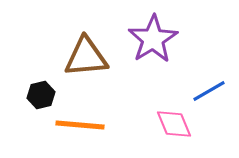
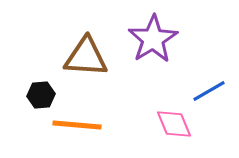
brown triangle: rotated 9 degrees clockwise
black hexagon: rotated 8 degrees clockwise
orange line: moved 3 px left
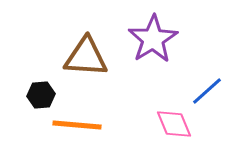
blue line: moved 2 px left; rotated 12 degrees counterclockwise
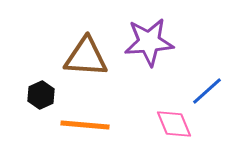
purple star: moved 4 px left, 3 px down; rotated 27 degrees clockwise
black hexagon: rotated 20 degrees counterclockwise
orange line: moved 8 px right
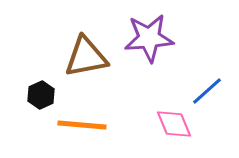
purple star: moved 4 px up
brown triangle: rotated 15 degrees counterclockwise
orange line: moved 3 px left
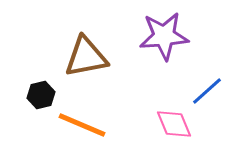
purple star: moved 15 px right, 2 px up
black hexagon: rotated 12 degrees clockwise
orange line: rotated 18 degrees clockwise
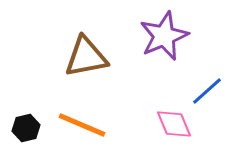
purple star: rotated 18 degrees counterclockwise
black hexagon: moved 15 px left, 33 px down
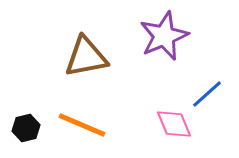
blue line: moved 3 px down
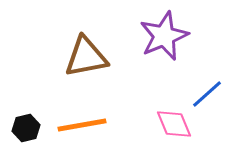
orange line: rotated 33 degrees counterclockwise
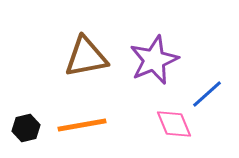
purple star: moved 10 px left, 24 px down
